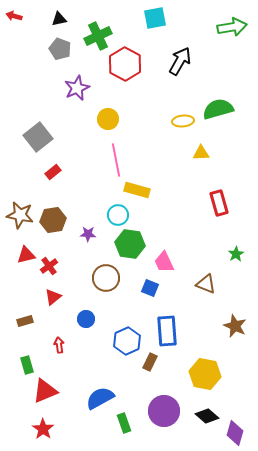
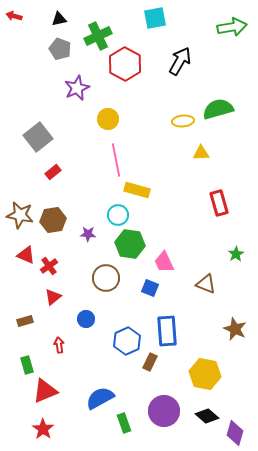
red triangle at (26, 255): rotated 36 degrees clockwise
brown star at (235, 326): moved 3 px down
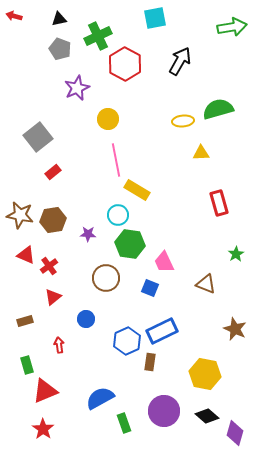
yellow rectangle at (137, 190): rotated 15 degrees clockwise
blue rectangle at (167, 331): moved 5 px left; rotated 68 degrees clockwise
brown rectangle at (150, 362): rotated 18 degrees counterclockwise
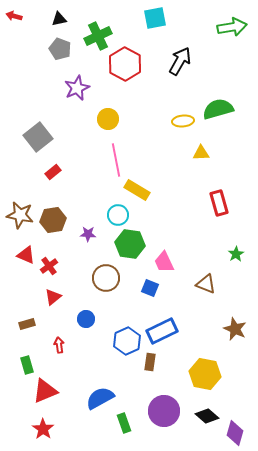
brown rectangle at (25, 321): moved 2 px right, 3 px down
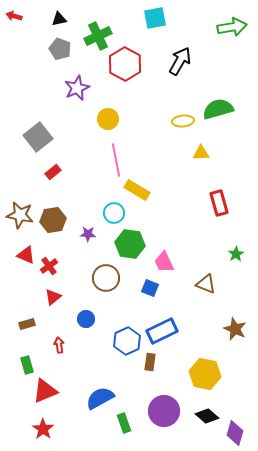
cyan circle at (118, 215): moved 4 px left, 2 px up
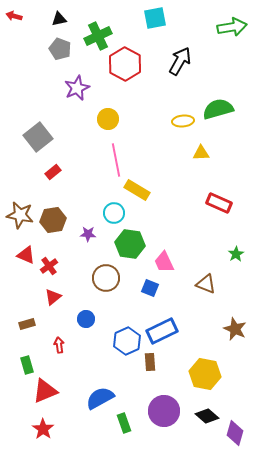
red rectangle at (219, 203): rotated 50 degrees counterclockwise
brown rectangle at (150, 362): rotated 12 degrees counterclockwise
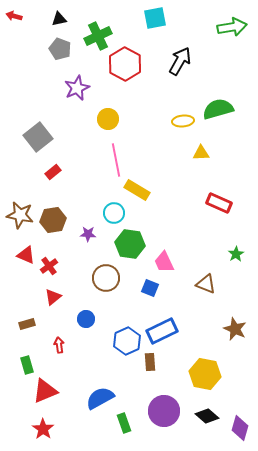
purple diamond at (235, 433): moved 5 px right, 5 px up
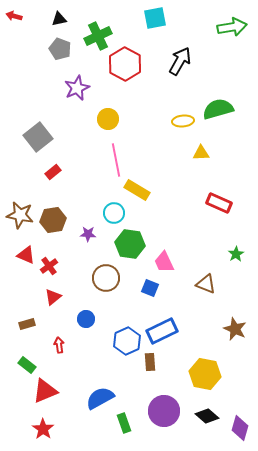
green rectangle at (27, 365): rotated 36 degrees counterclockwise
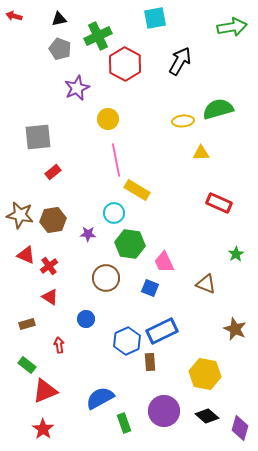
gray square at (38, 137): rotated 32 degrees clockwise
red triangle at (53, 297): moved 3 px left; rotated 48 degrees counterclockwise
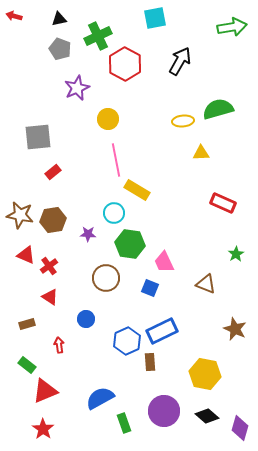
red rectangle at (219, 203): moved 4 px right
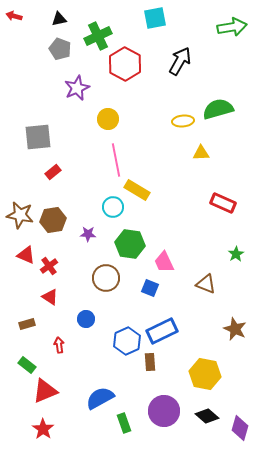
cyan circle at (114, 213): moved 1 px left, 6 px up
